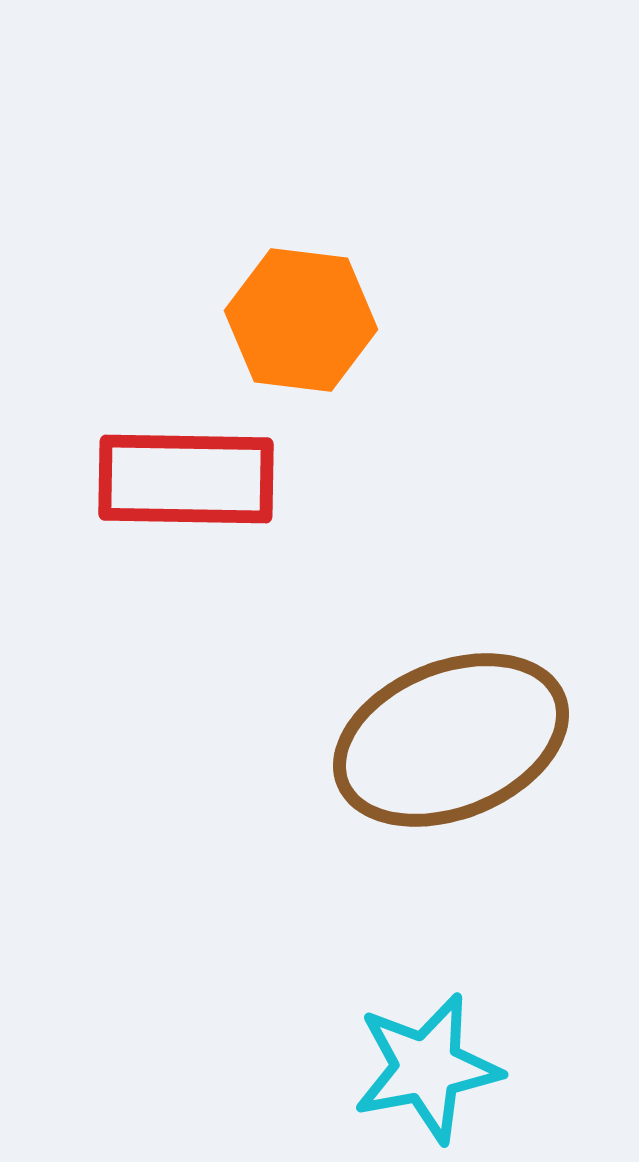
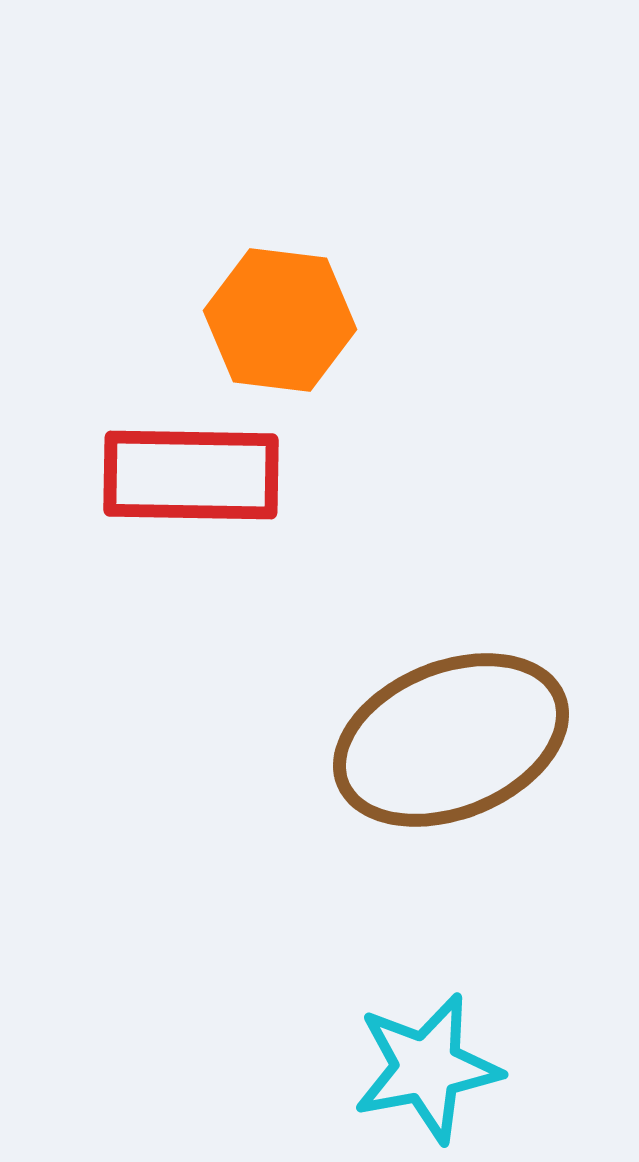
orange hexagon: moved 21 px left
red rectangle: moved 5 px right, 4 px up
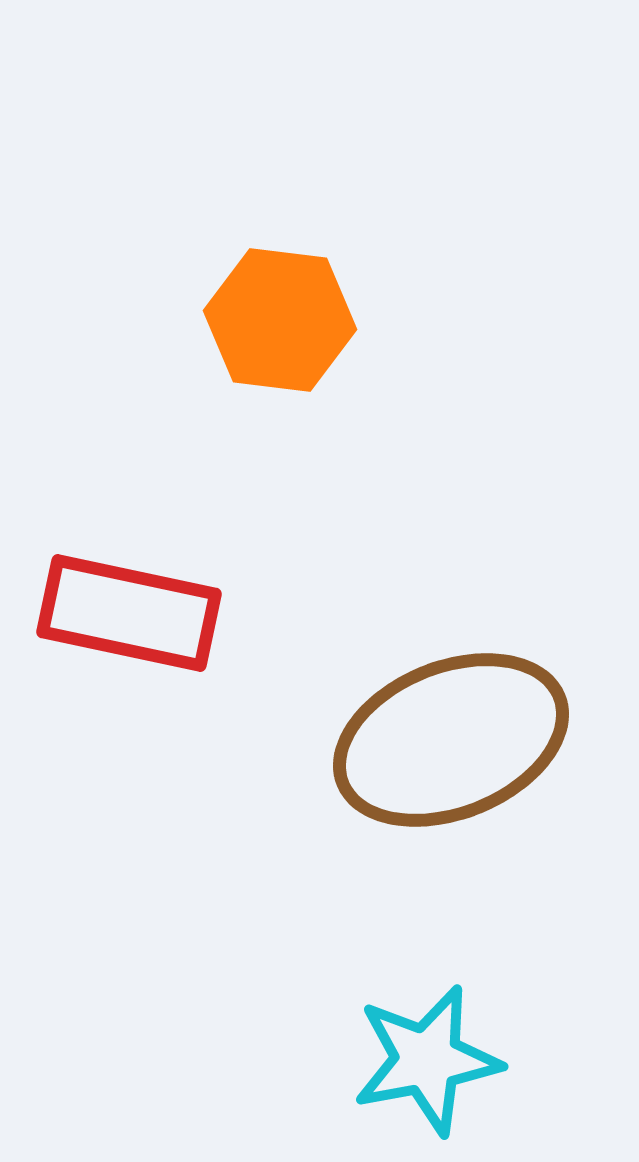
red rectangle: moved 62 px left, 138 px down; rotated 11 degrees clockwise
cyan star: moved 8 px up
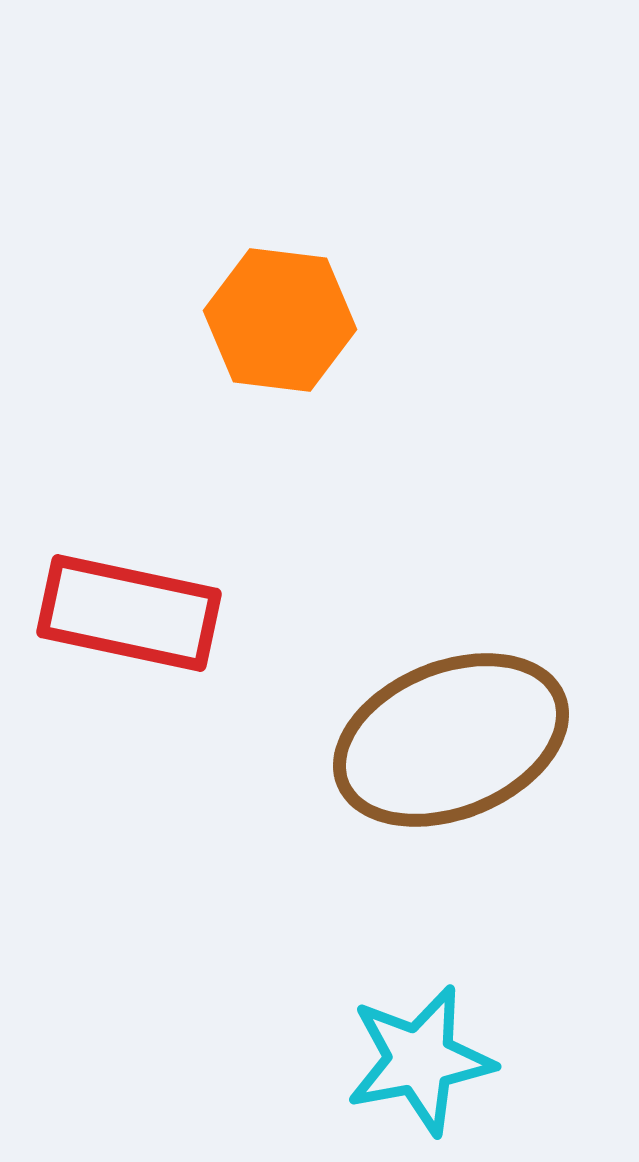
cyan star: moved 7 px left
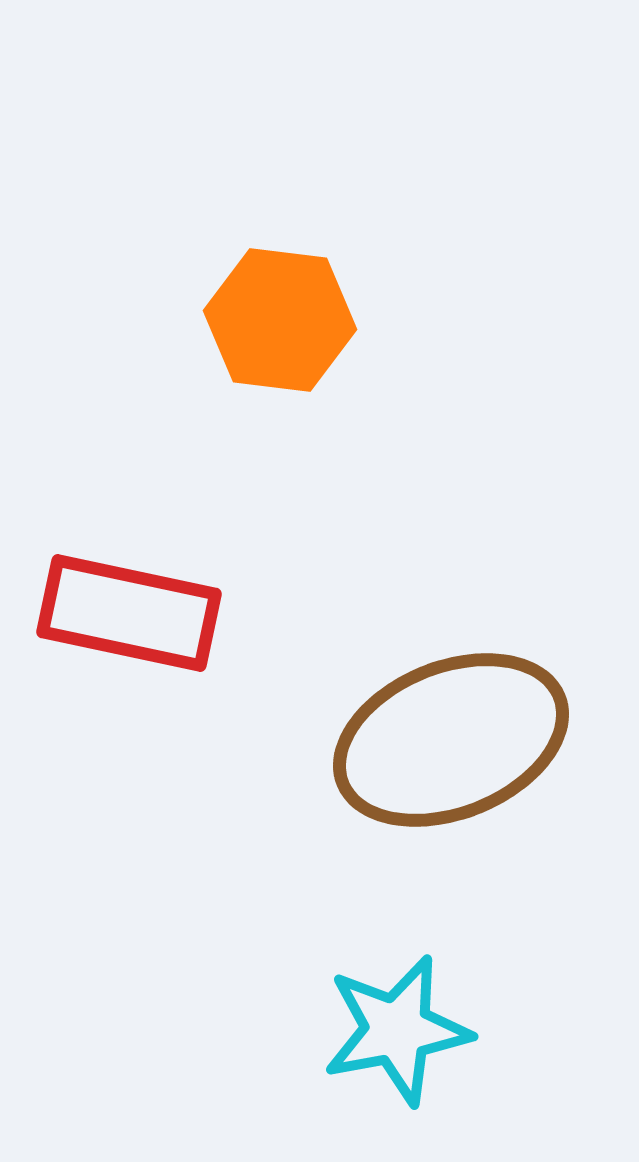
cyan star: moved 23 px left, 30 px up
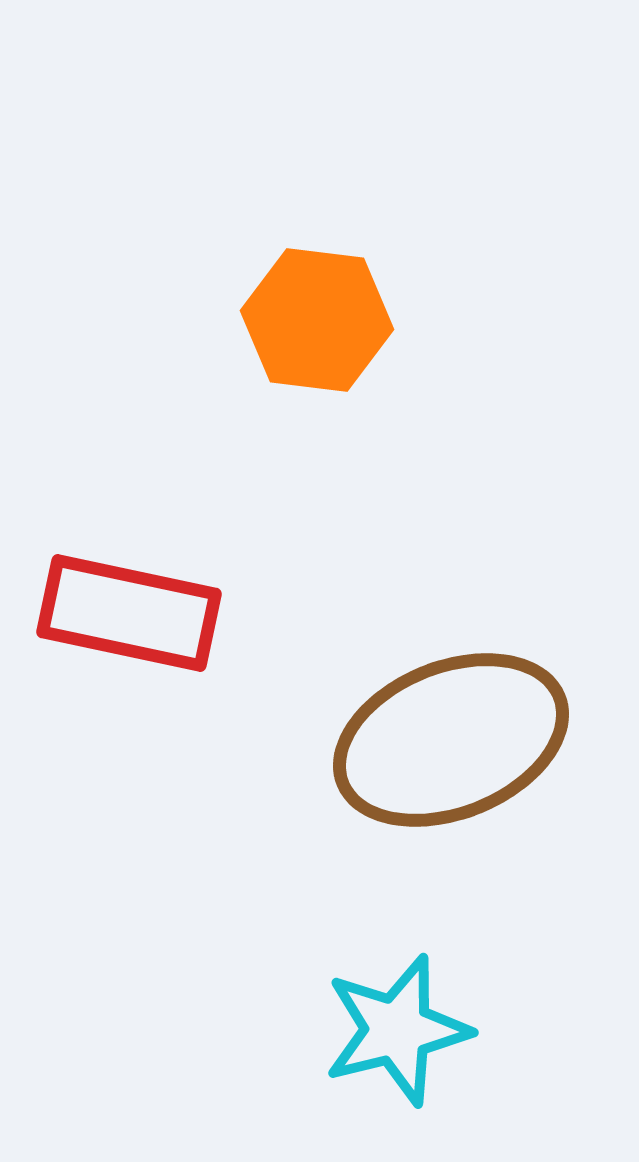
orange hexagon: moved 37 px right
cyan star: rotated 3 degrees counterclockwise
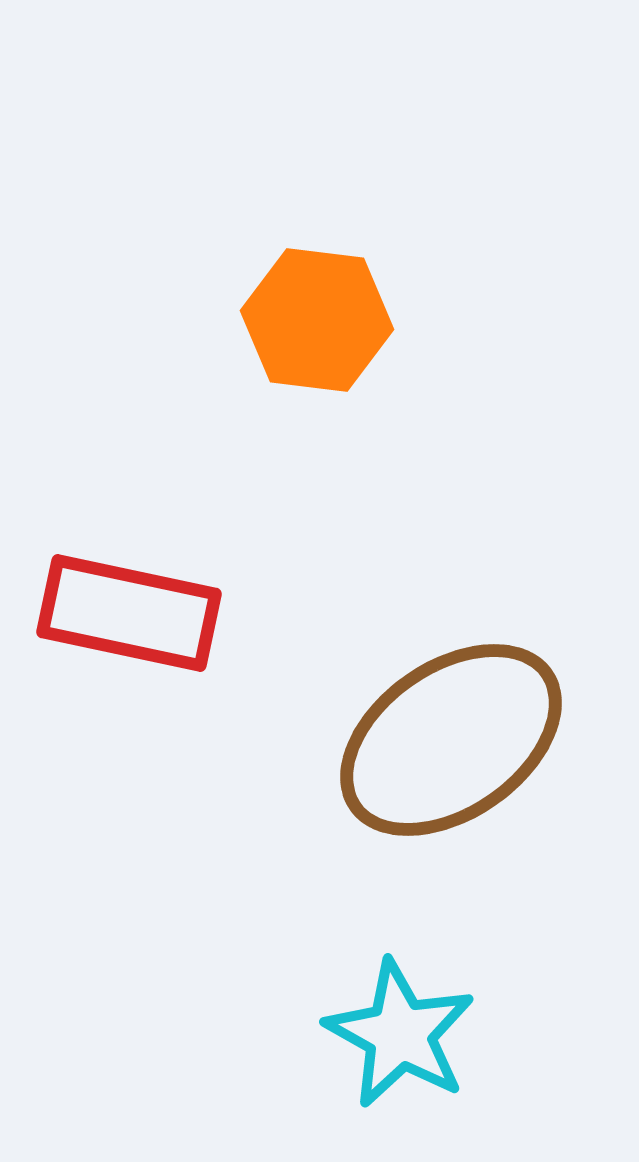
brown ellipse: rotated 13 degrees counterclockwise
cyan star: moved 3 px right, 4 px down; rotated 29 degrees counterclockwise
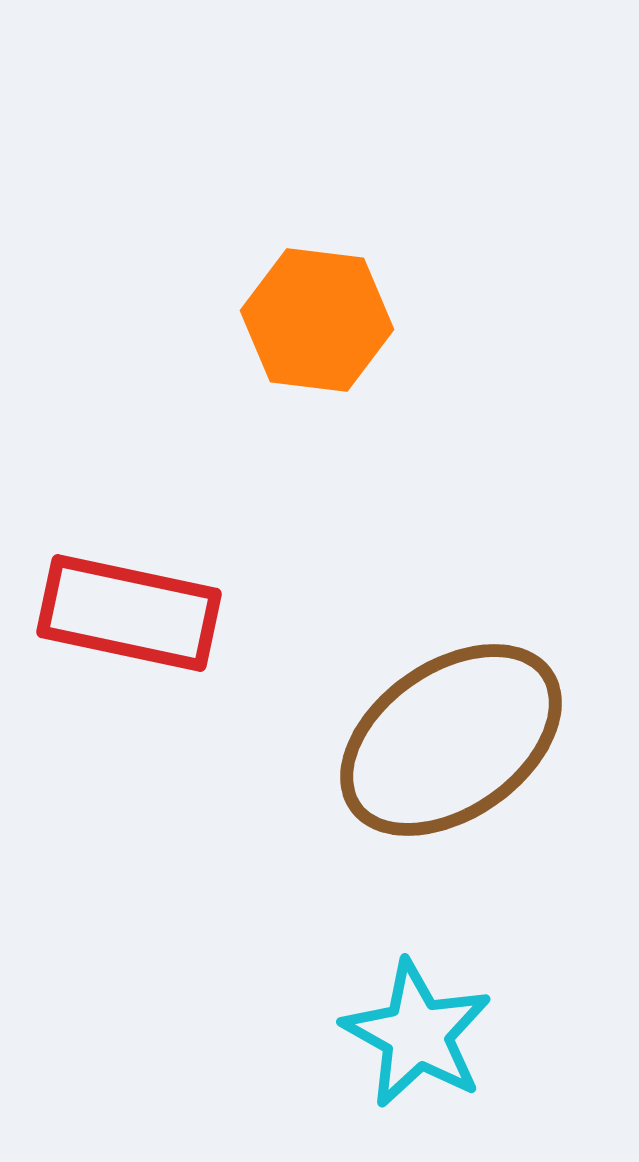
cyan star: moved 17 px right
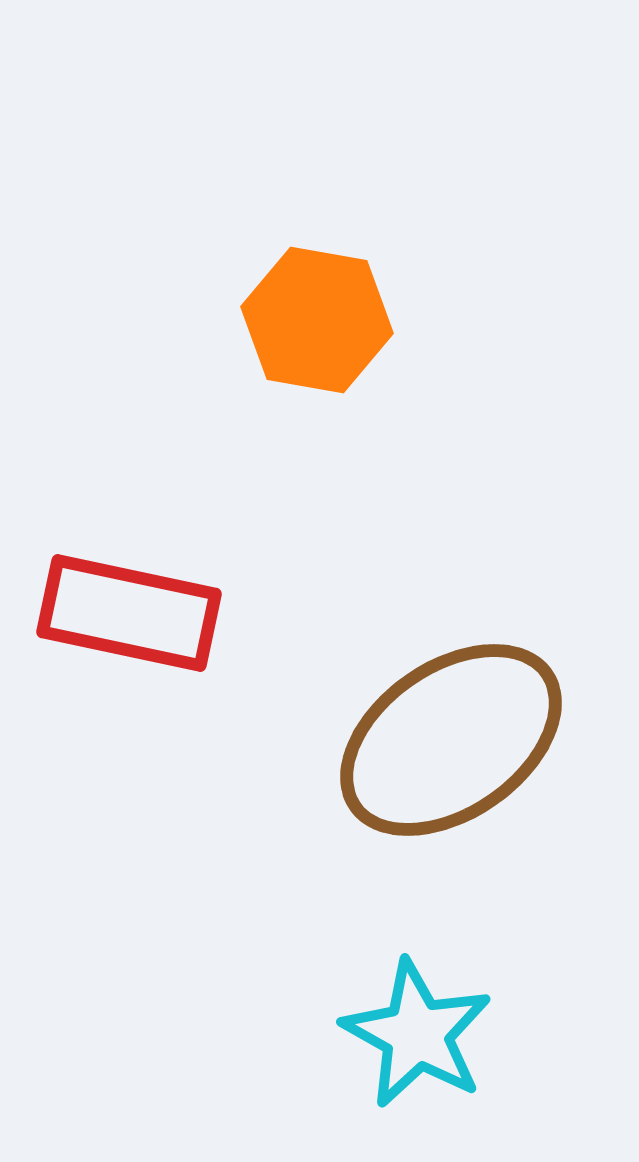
orange hexagon: rotated 3 degrees clockwise
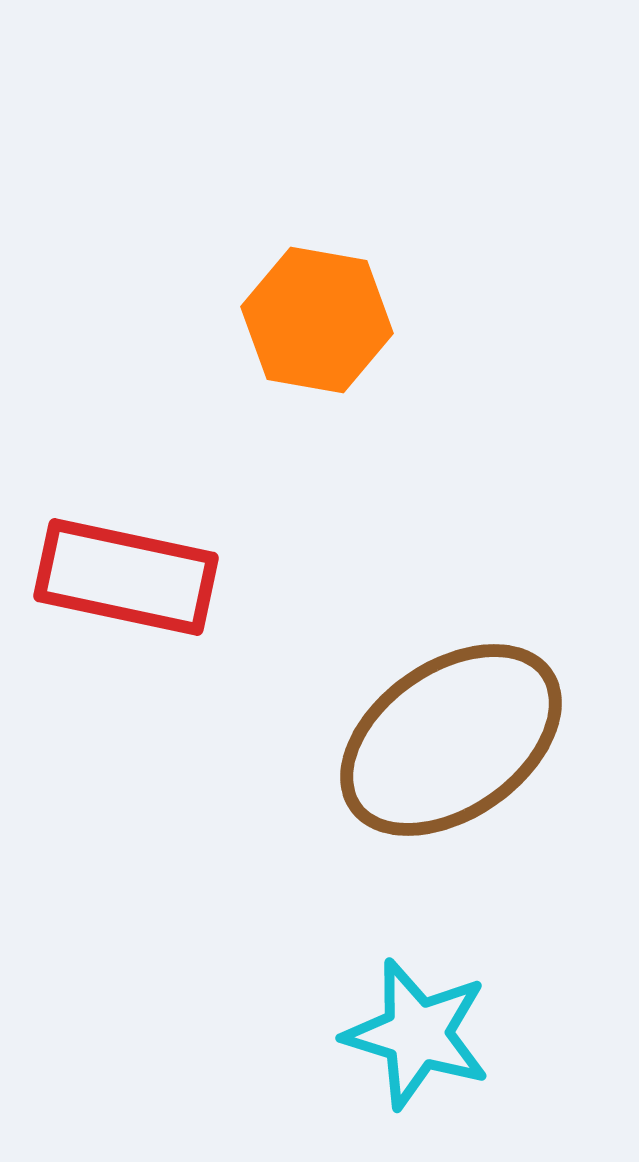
red rectangle: moved 3 px left, 36 px up
cyan star: rotated 12 degrees counterclockwise
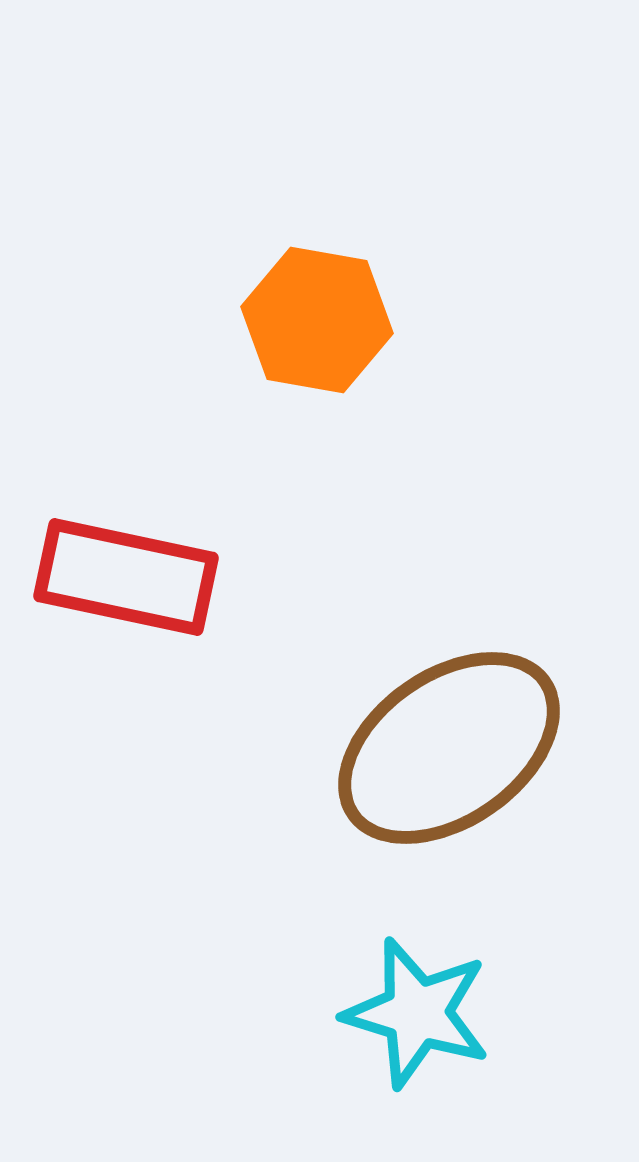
brown ellipse: moved 2 px left, 8 px down
cyan star: moved 21 px up
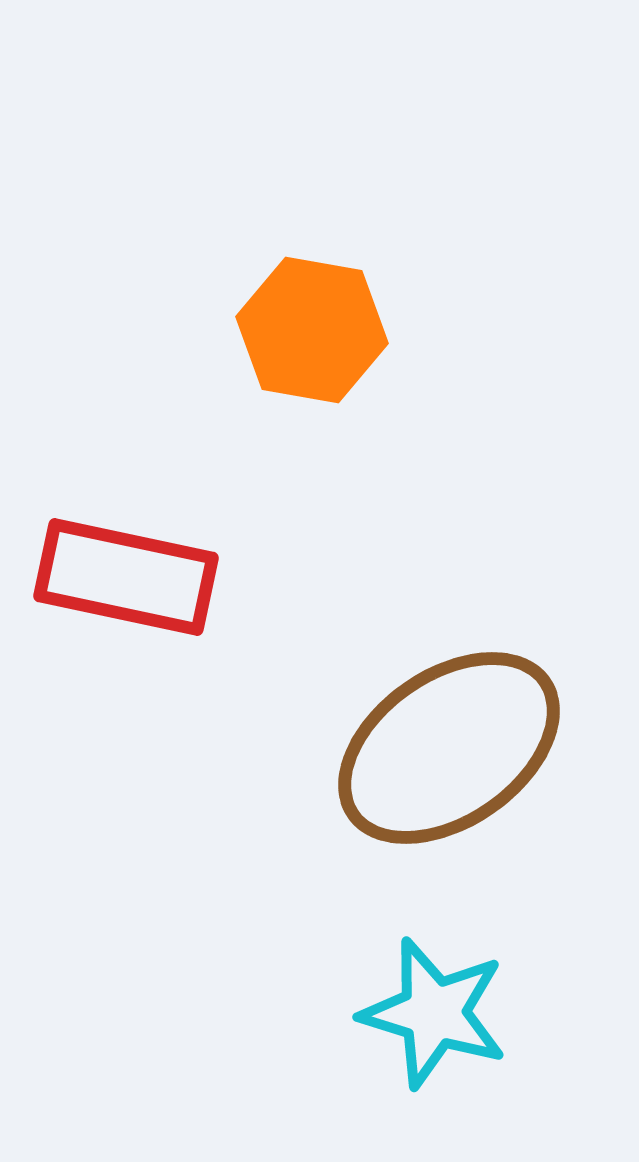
orange hexagon: moved 5 px left, 10 px down
cyan star: moved 17 px right
